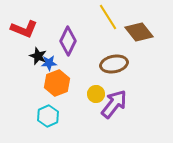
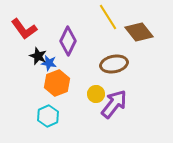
red L-shape: rotated 32 degrees clockwise
blue star: rotated 14 degrees clockwise
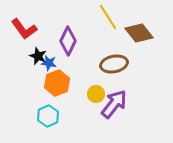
brown diamond: moved 1 px down
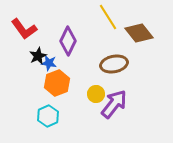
black star: rotated 24 degrees clockwise
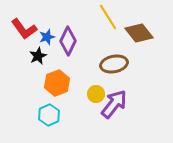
blue star: moved 2 px left, 26 px up; rotated 28 degrees counterclockwise
cyan hexagon: moved 1 px right, 1 px up
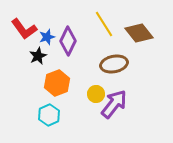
yellow line: moved 4 px left, 7 px down
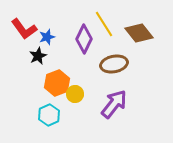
purple diamond: moved 16 px right, 2 px up
yellow circle: moved 21 px left
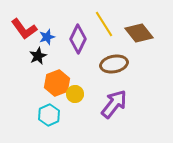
purple diamond: moved 6 px left
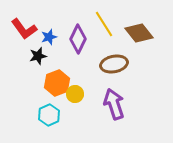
blue star: moved 2 px right
black star: rotated 12 degrees clockwise
purple arrow: rotated 56 degrees counterclockwise
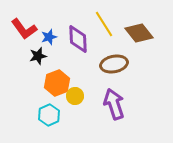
purple diamond: rotated 28 degrees counterclockwise
yellow circle: moved 2 px down
